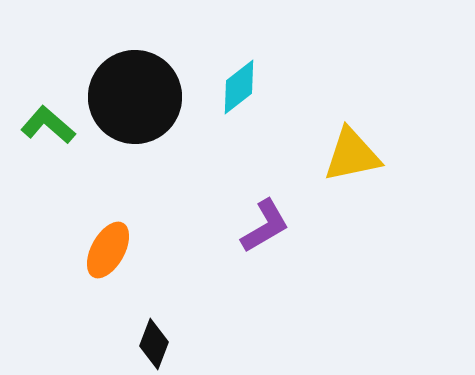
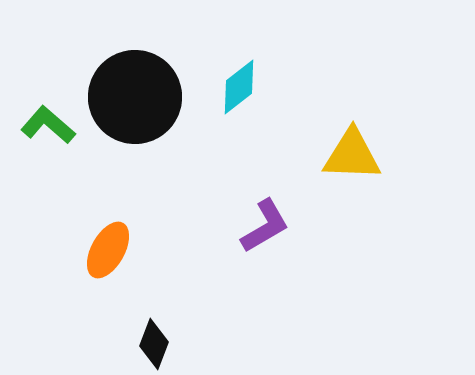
yellow triangle: rotated 14 degrees clockwise
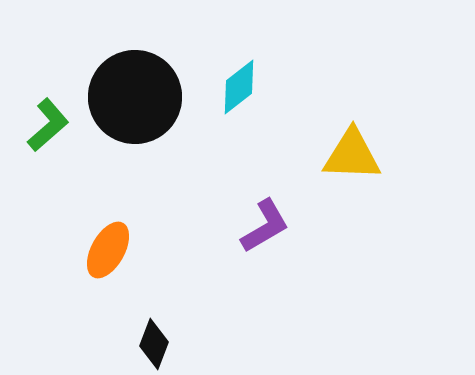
green L-shape: rotated 98 degrees clockwise
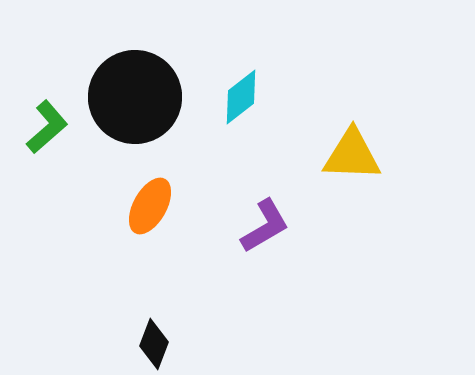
cyan diamond: moved 2 px right, 10 px down
green L-shape: moved 1 px left, 2 px down
orange ellipse: moved 42 px right, 44 px up
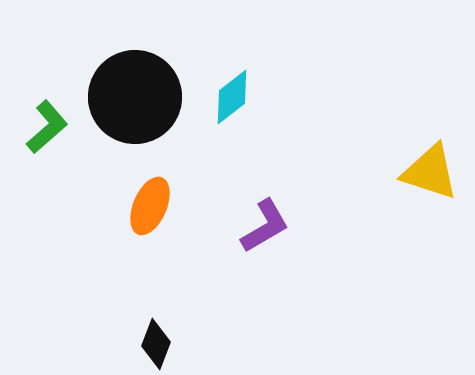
cyan diamond: moved 9 px left
yellow triangle: moved 78 px right, 17 px down; rotated 16 degrees clockwise
orange ellipse: rotated 6 degrees counterclockwise
black diamond: moved 2 px right
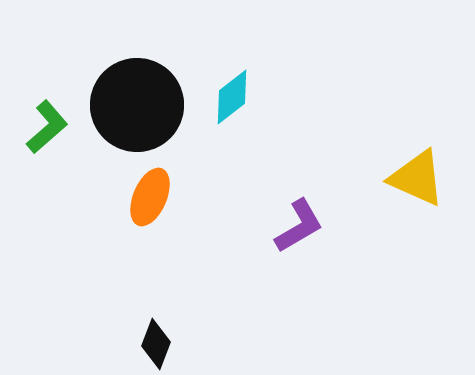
black circle: moved 2 px right, 8 px down
yellow triangle: moved 13 px left, 6 px down; rotated 6 degrees clockwise
orange ellipse: moved 9 px up
purple L-shape: moved 34 px right
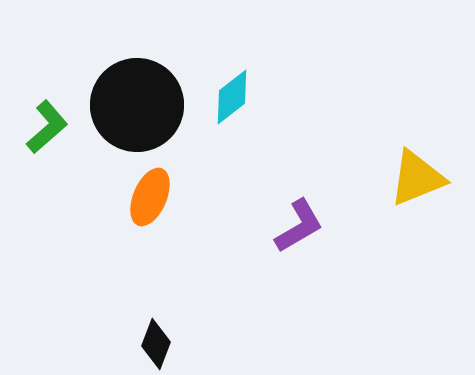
yellow triangle: rotated 46 degrees counterclockwise
